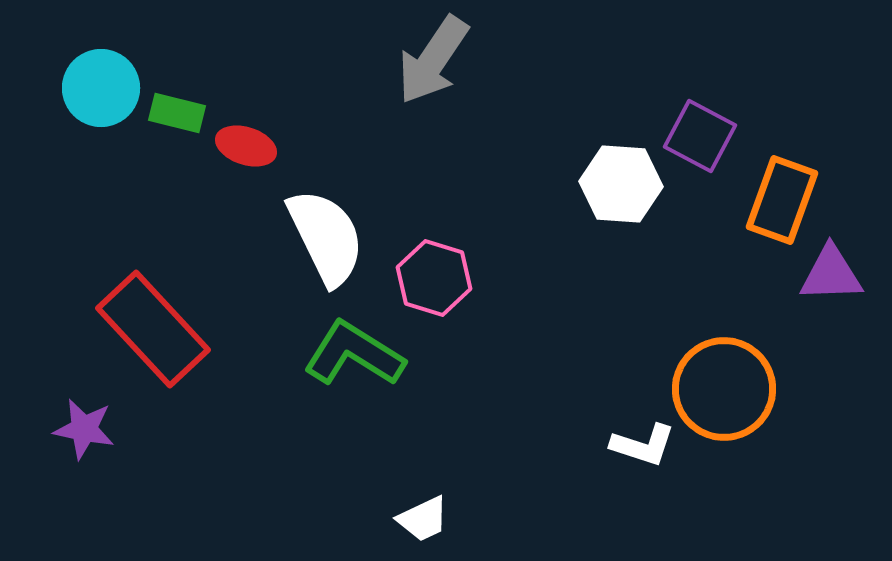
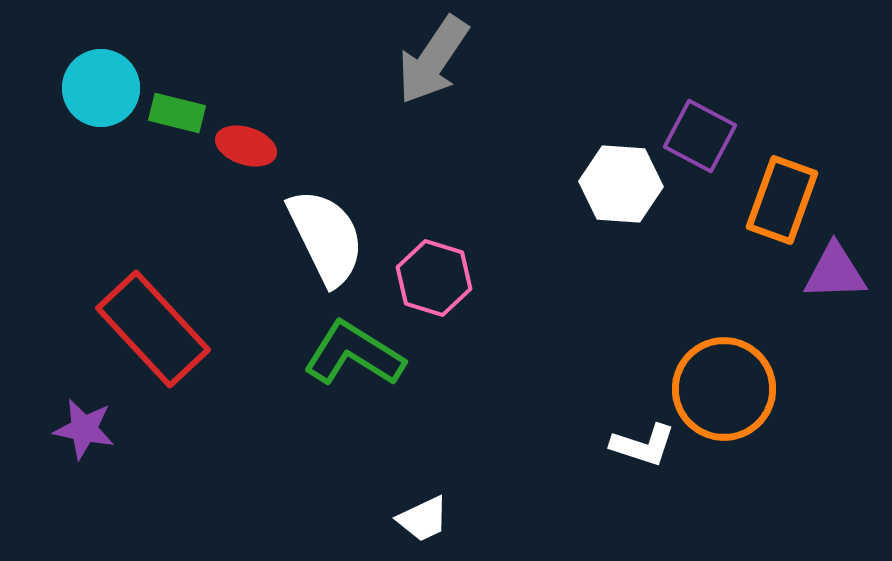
purple triangle: moved 4 px right, 2 px up
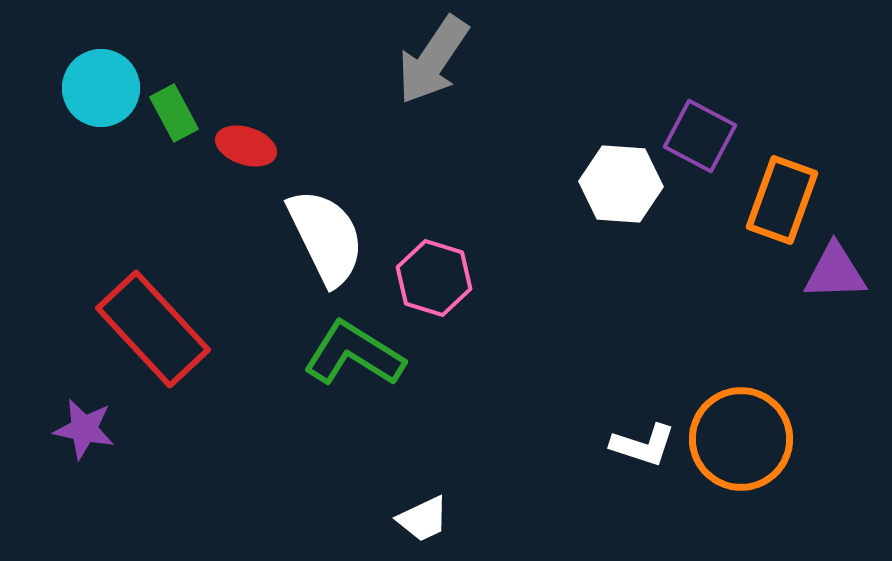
green rectangle: moved 3 px left; rotated 48 degrees clockwise
orange circle: moved 17 px right, 50 px down
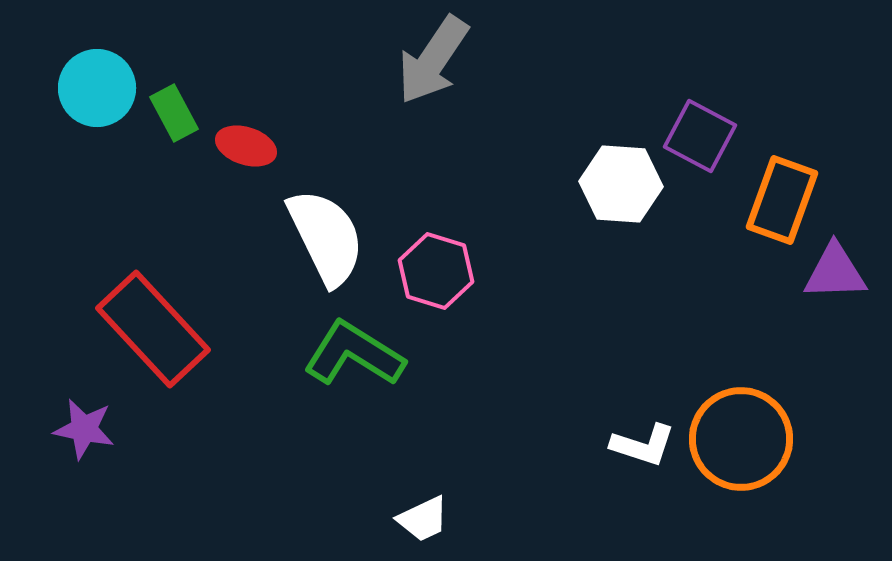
cyan circle: moved 4 px left
pink hexagon: moved 2 px right, 7 px up
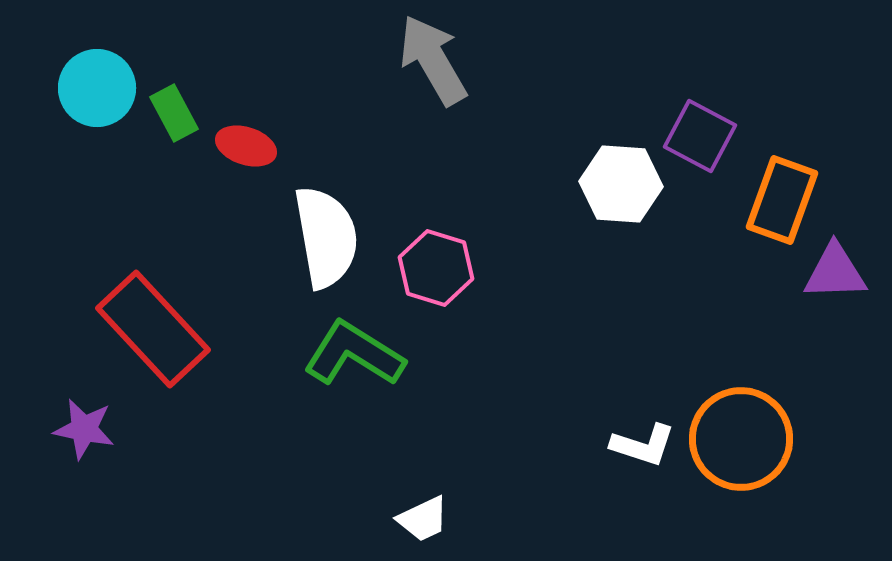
gray arrow: rotated 116 degrees clockwise
white semicircle: rotated 16 degrees clockwise
pink hexagon: moved 3 px up
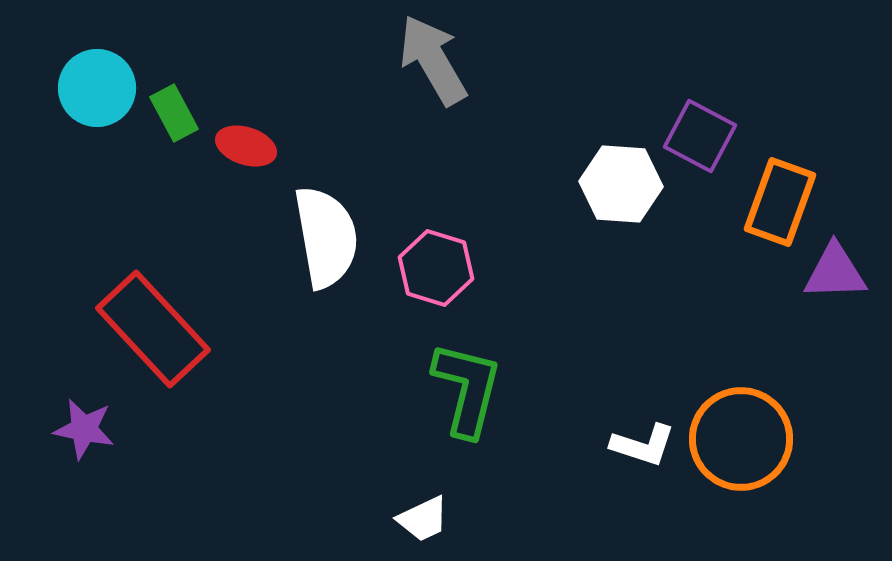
orange rectangle: moved 2 px left, 2 px down
green L-shape: moved 113 px right, 35 px down; rotated 72 degrees clockwise
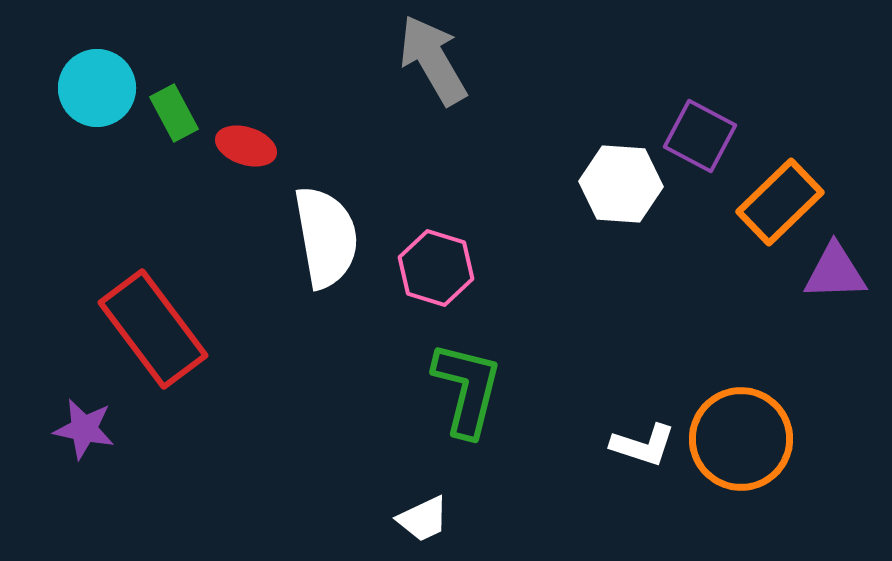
orange rectangle: rotated 26 degrees clockwise
red rectangle: rotated 6 degrees clockwise
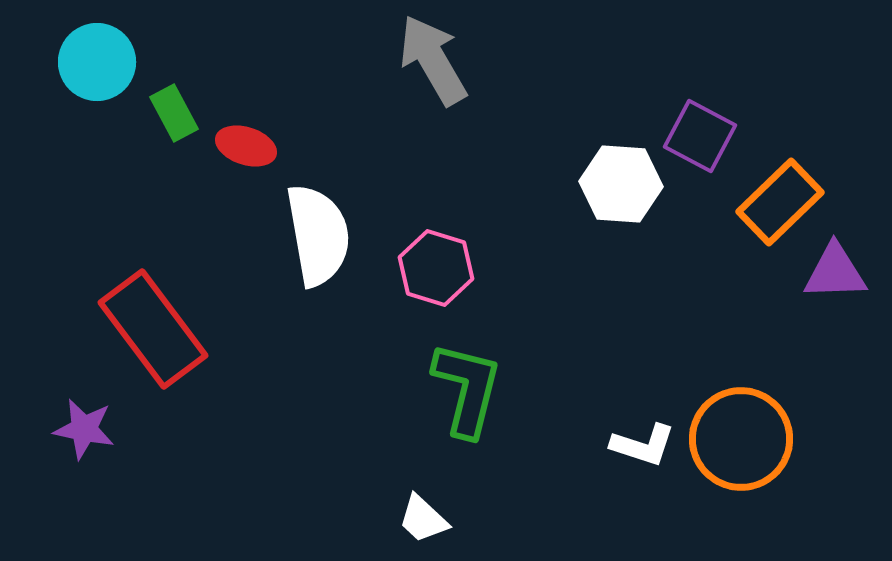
cyan circle: moved 26 px up
white semicircle: moved 8 px left, 2 px up
white trapezoid: rotated 68 degrees clockwise
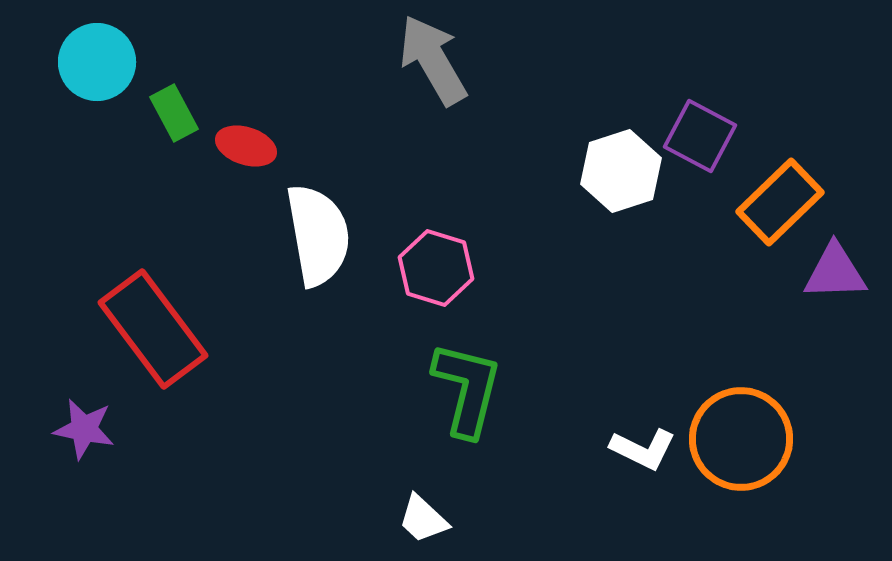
white hexagon: moved 13 px up; rotated 22 degrees counterclockwise
white L-shape: moved 4 px down; rotated 8 degrees clockwise
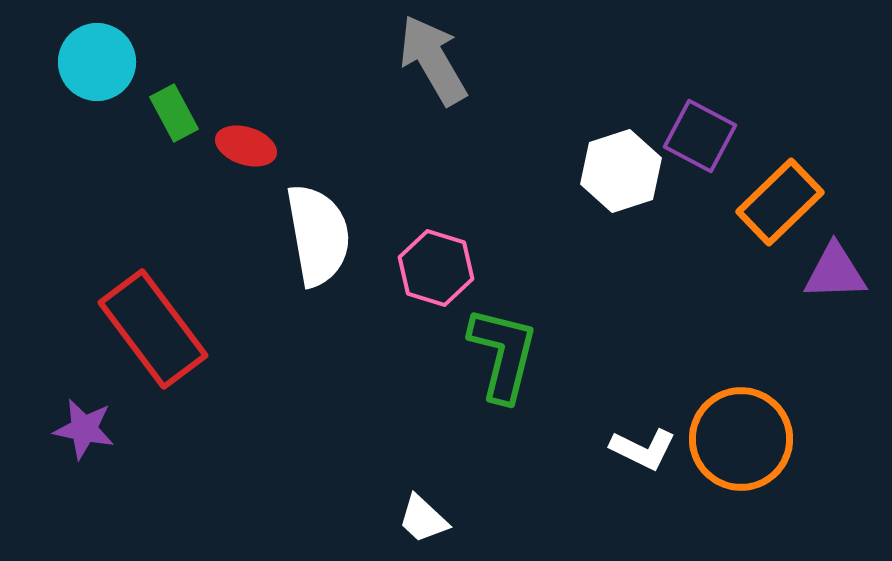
green L-shape: moved 36 px right, 35 px up
